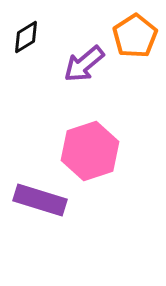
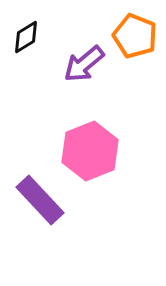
orange pentagon: rotated 18 degrees counterclockwise
pink hexagon: rotated 4 degrees counterclockwise
purple rectangle: rotated 30 degrees clockwise
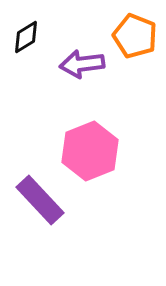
purple arrow: moved 2 px left; rotated 33 degrees clockwise
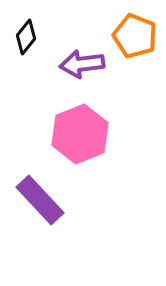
black diamond: rotated 20 degrees counterclockwise
pink hexagon: moved 10 px left, 17 px up
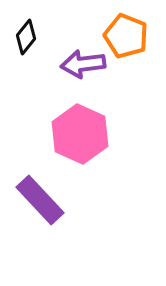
orange pentagon: moved 9 px left
purple arrow: moved 1 px right
pink hexagon: rotated 14 degrees counterclockwise
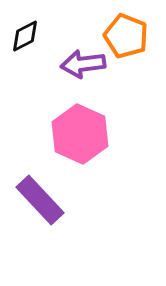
black diamond: moved 1 px left, 1 px up; rotated 24 degrees clockwise
